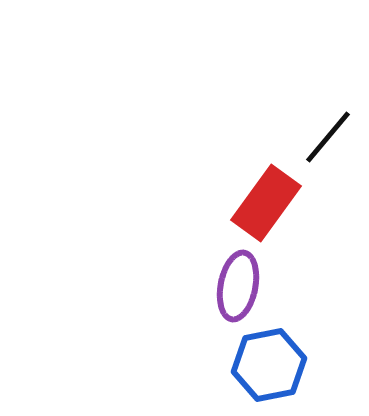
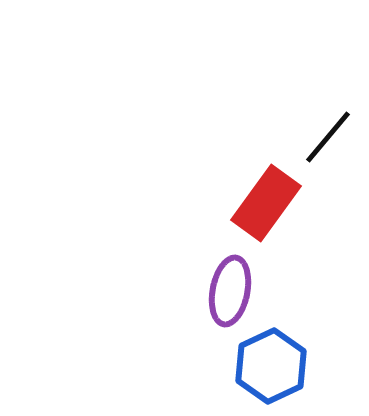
purple ellipse: moved 8 px left, 5 px down
blue hexagon: moved 2 px right, 1 px down; rotated 14 degrees counterclockwise
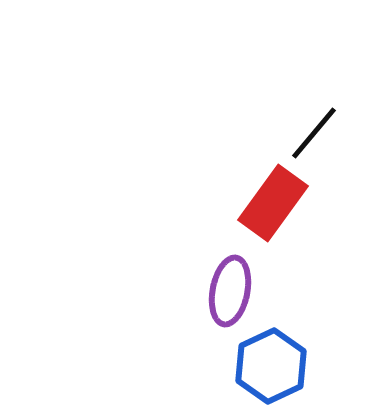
black line: moved 14 px left, 4 px up
red rectangle: moved 7 px right
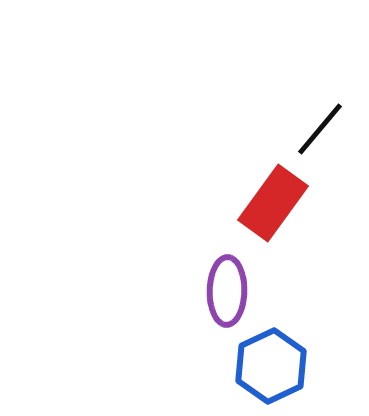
black line: moved 6 px right, 4 px up
purple ellipse: moved 3 px left; rotated 10 degrees counterclockwise
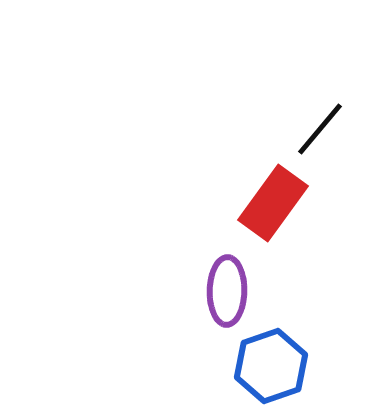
blue hexagon: rotated 6 degrees clockwise
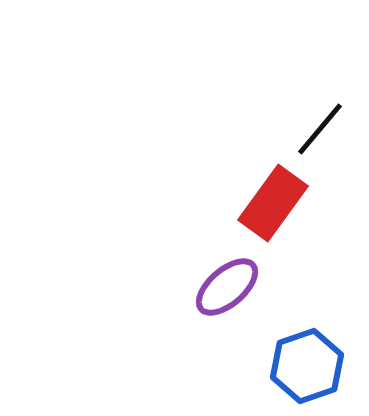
purple ellipse: moved 4 px up; rotated 48 degrees clockwise
blue hexagon: moved 36 px right
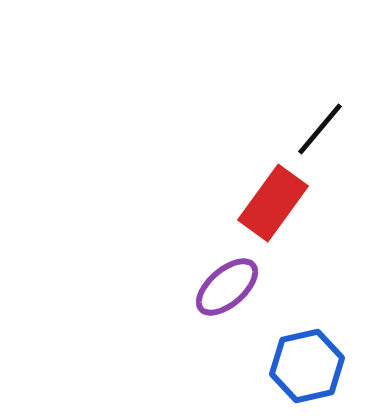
blue hexagon: rotated 6 degrees clockwise
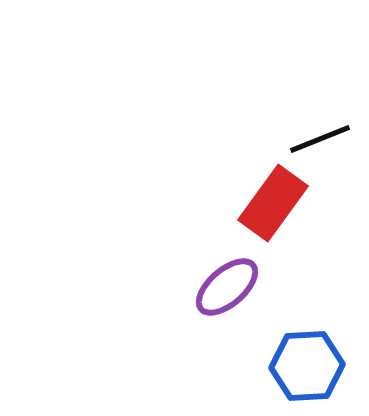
black line: moved 10 px down; rotated 28 degrees clockwise
blue hexagon: rotated 10 degrees clockwise
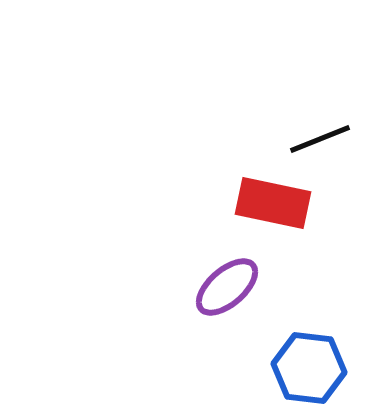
red rectangle: rotated 66 degrees clockwise
blue hexagon: moved 2 px right, 2 px down; rotated 10 degrees clockwise
